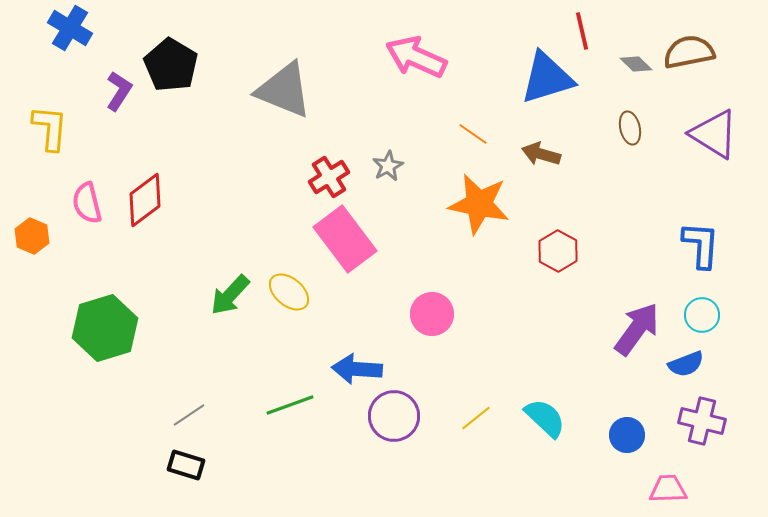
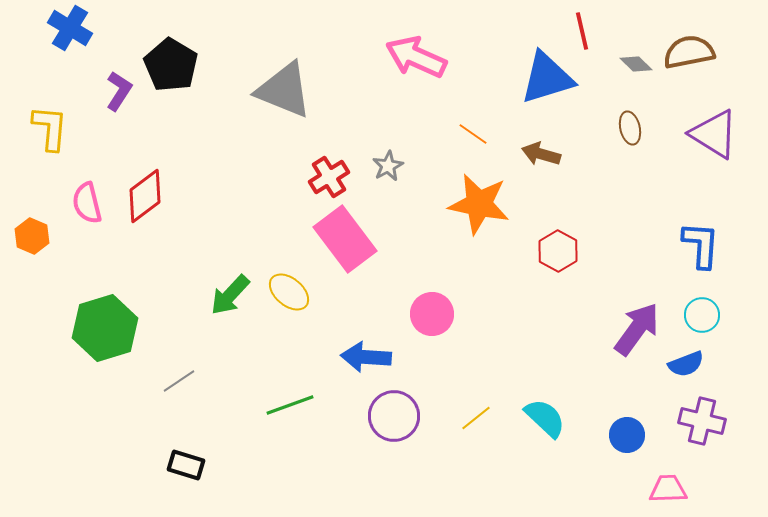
red diamond: moved 4 px up
blue arrow: moved 9 px right, 12 px up
gray line: moved 10 px left, 34 px up
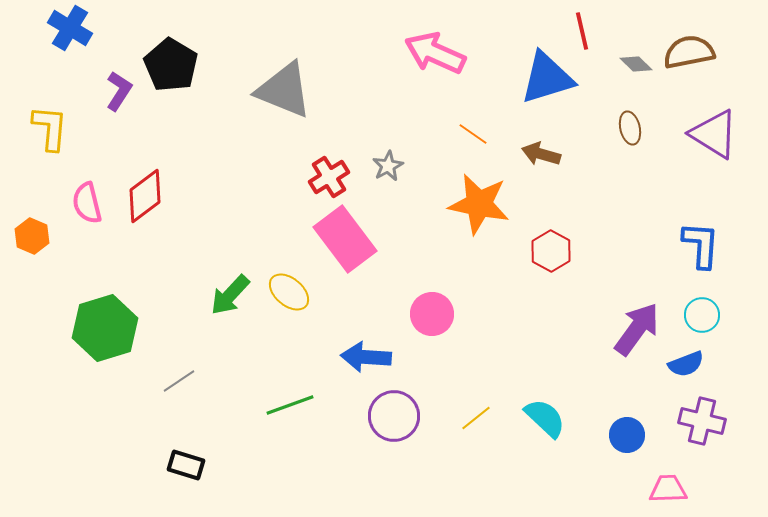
pink arrow: moved 19 px right, 4 px up
red hexagon: moved 7 px left
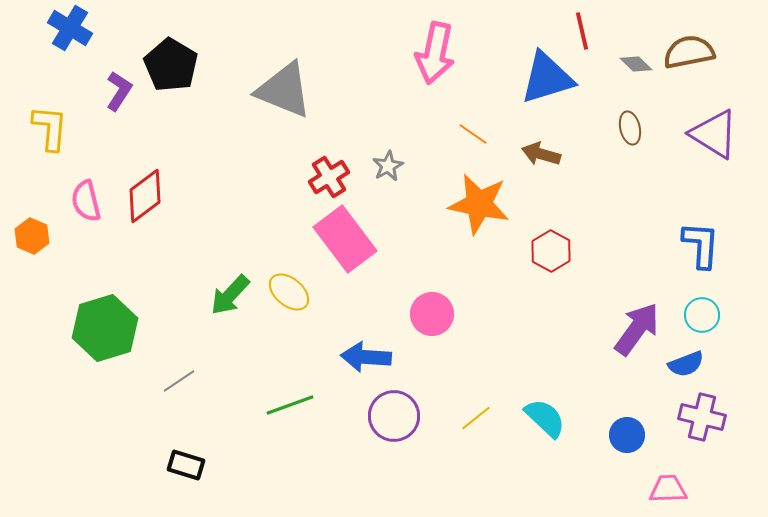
pink arrow: rotated 102 degrees counterclockwise
pink semicircle: moved 1 px left, 2 px up
purple cross: moved 4 px up
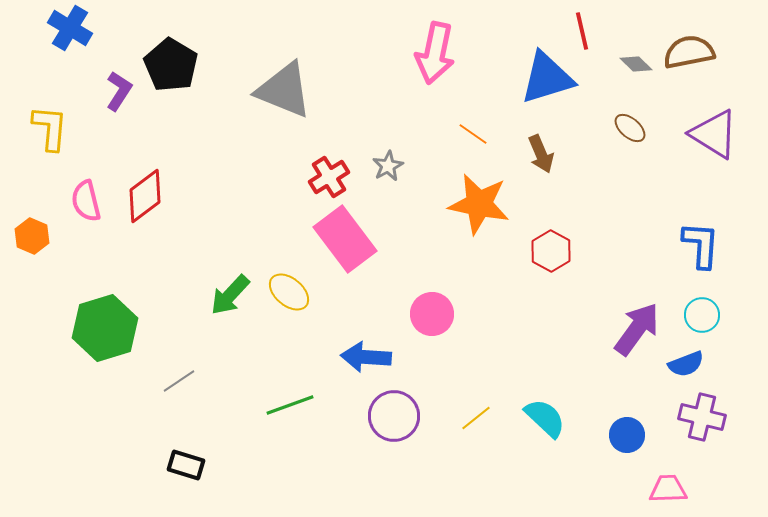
brown ellipse: rotated 36 degrees counterclockwise
brown arrow: rotated 129 degrees counterclockwise
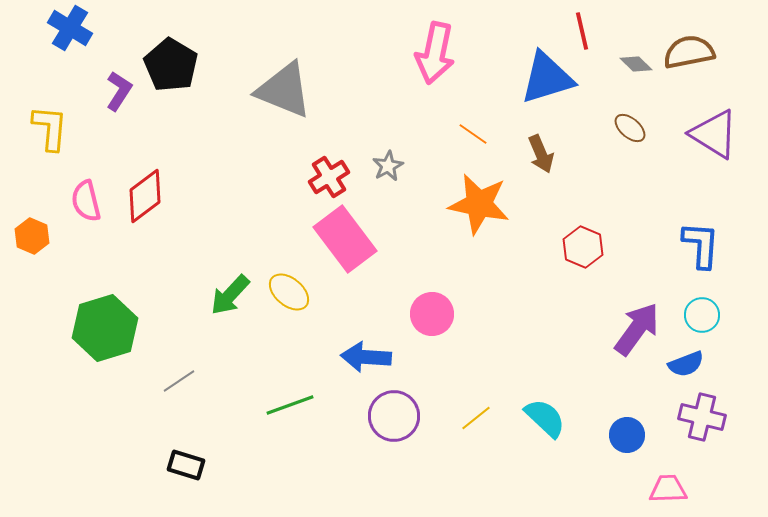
red hexagon: moved 32 px right, 4 px up; rotated 6 degrees counterclockwise
